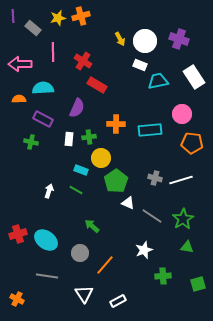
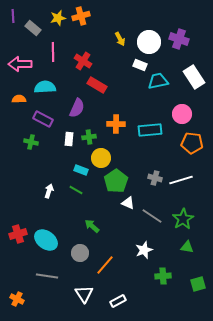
white circle at (145, 41): moved 4 px right, 1 px down
cyan semicircle at (43, 88): moved 2 px right, 1 px up
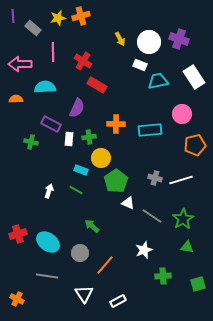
orange semicircle at (19, 99): moved 3 px left
purple rectangle at (43, 119): moved 8 px right, 5 px down
orange pentagon at (192, 143): moved 3 px right, 2 px down; rotated 20 degrees counterclockwise
cyan ellipse at (46, 240): moved 2 px right, 2 px down
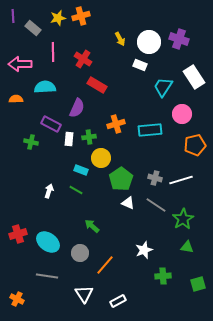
red cross at (83, 61): moved 2 px up
cyan trapezoid at (158, 81): moved 5 px right, 6 px down; rotated 45 degrees counterclockwise
orange cross at (116, 124): rotated 18 degrees counterclockwise
green pentagon at (116, 181): moved 5 px right, 2 px up
gray line at (152, 216): moved 4 px right, 11 px up
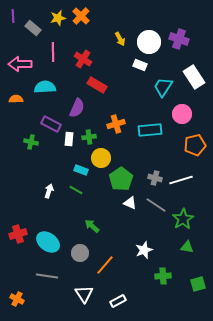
orange cross at (81, 16): rotated 30 degrees counterclockwise
white triangle at (128, 203): moved 2 px right
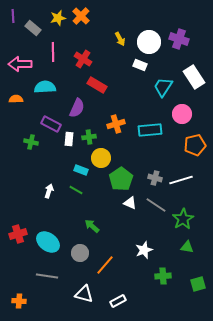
white triangle at (84, 294): rotated 42 degrees counterclockwise
orange cross at (17, 299): moved 2 px right, 2 px down; rotated 24 degrees counterclockwise
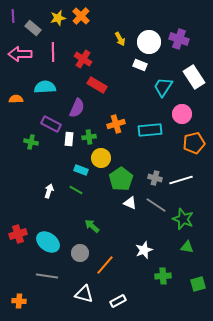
pink arrow at (20, 64): moved 10 px up
orange pentagon at (195, 145): moved 1 px left, 2 px up
green star at (183, 219): rotated 20 degrees counterclockwise
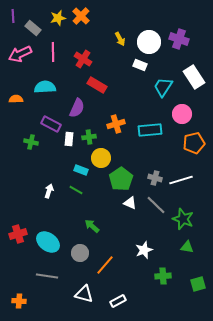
pink arrow at (20, 54): rotated 25 degrees counterclockwise
gray line at (156, 205): rotated 10 degrees clockwise
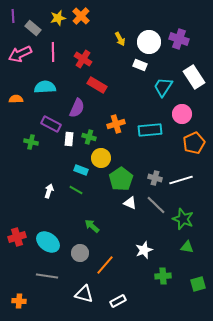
green cross at (89, 137): rotated 24 degrees clockwise
orange pentagon at (194, 143): rotated 10 degrees counterclockwise
red cross at (18, 234): moved 1 px left, 3 px down
